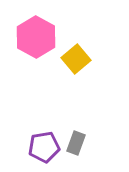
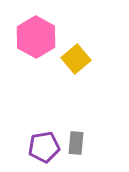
gray rectangle: rotated 15 degrees counterclockwise
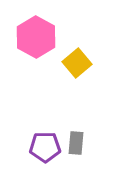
yellow square: moved 1 px right, 4 px down
purple pentagon: moved 1 px right; rotated 8 degrees clockwise
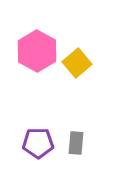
pink hexagon: moved 1 px right, 14 px down
purple pentagon: moved 7 px left, 4 px up
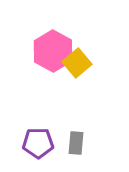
pink hexagon: moved 16 px right
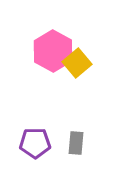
purple pentagon: moved 3 px left
